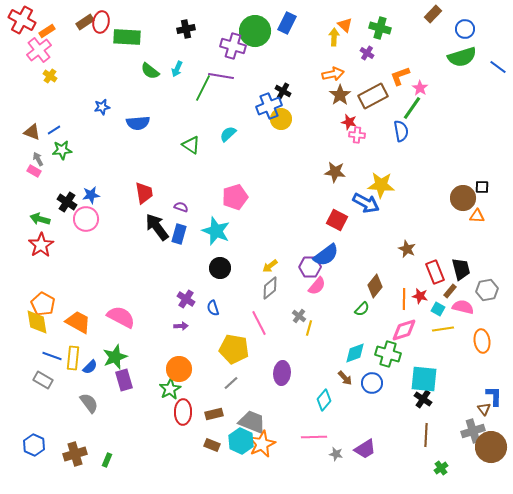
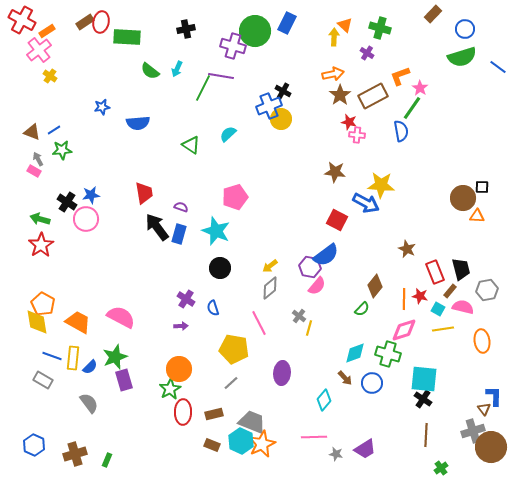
purple hexagon at (310, 267): rotated 10 degrees clockwise
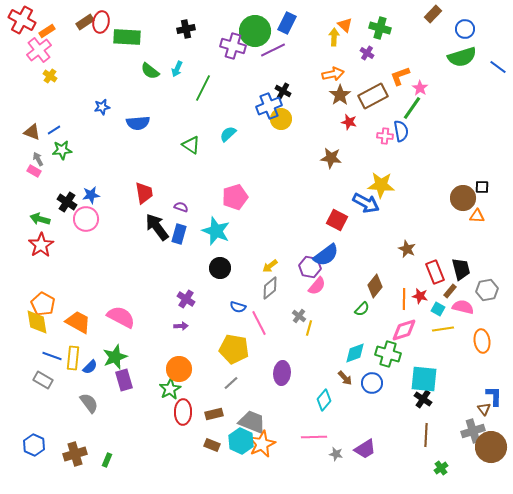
purple line at (221, 76): moved 52 px right, 26 px up; rotated 35 degrees counterclockwise
pink cross at (357, 135): moved 28 px right, 1 px down
brown star at (335, 172): moved 4 px left, 14 px up
blue semicircle at (213, 308): moved 25 px right, 1 px up; rotated 56 degrees counterclockwise
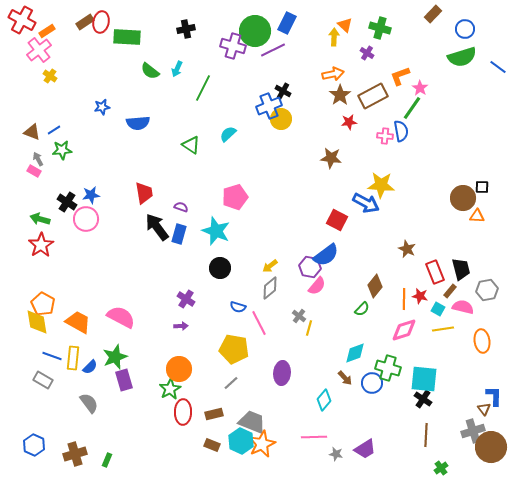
red star at (349, 122): rotated 21 degrees counterclockwise
green cross at (388, 354): moved 14 px down
